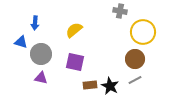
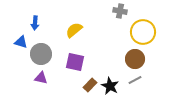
brown rectangle: rotated 40 degrees counterclockwise
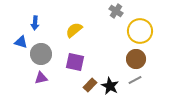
gray cross: moved 4 px left; rotated 24 degrees clockwise
yellow circle: moved 3 px left, 1 px up
brown circle: moved 1 px right
purple triangle: rotated 24 degrees counterclockwise
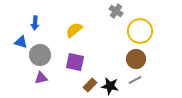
gray circle: moved 1 px left, 1 px down
black star: rotated 18 degrees counterclockwise
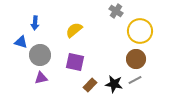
black star: moved 4 px right, 2 px up
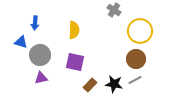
gray cross: moved 2 px left, 1 px up
yellow semicircle: rotated 132 degrees clockwise
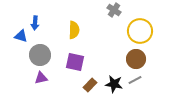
blue triangle: moved 6 px up
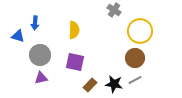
blue triangle: moved 3 px left
brown circle: moved 1 px left, 1 px up
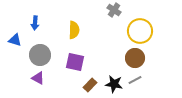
blue triangle: moved 3 px left, 4 px down
purple triangle: moved 3 px left; rotated 40 degrees clockwise
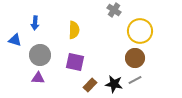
purple triangle: rotated 24 degrees counterclockwise
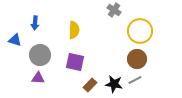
brown circle: moved 2 px right, 1 px down
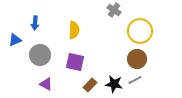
blue triangle: rotated 40 degrees counterclockwise
purple triangle: moved 8 px right, 6 px down; rotated 24 degrees clockwise
